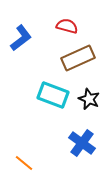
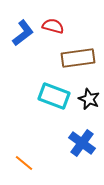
red semicircle: moved 14 px left
blue L-shape: moved 2 px right, 5 px up
brown rectangle: rotated 16 degrees clockwise
cyan rectangle: moved 1 px right, 1 px down
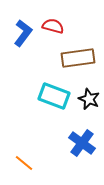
blue L-shape: rotated 16 degrees counterclockwise
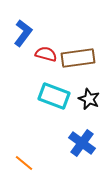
red semicircle: moved 7 px left, 28 px down
